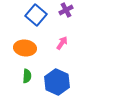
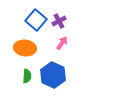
purple cross: moved 7 px left, 11 px down
blue square: moved 5 px down
blue hexagon: moved 4 px left, 7 px up
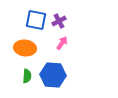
blue square: rotated 30 degrees counterclockwise
blue hexagon: rotated 20 degrees counterclockwise
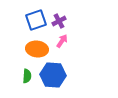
blue square: rotated 30 degrees counterclockwise
pink arrow: moved 2 px up
orange ellipse: moved 12 px right, 1 px down
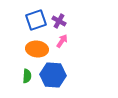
purple cross: rotated 32 degrees counterclockwise
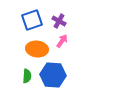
blue square: moved 4 px left
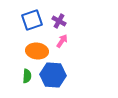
orange ellipse: moved 2 px down
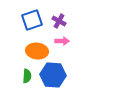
pink arrow: rotated 56 degrees clockwise
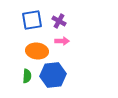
blue square: rotated 10 degrees clockwise
blue hexagon: rotated 10 degrees counterclockwise
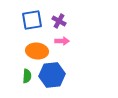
blue hexagon: moved 1 px left
